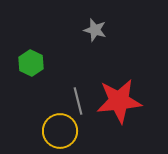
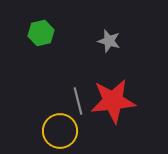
gray star: moved 14 px right, 11 px down
green hexagon: moved 10 px right, 30 px up; rotated 20 degrees clockwise
red star: moved 6 px left
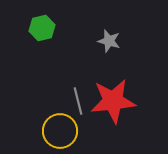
green hexagon: moved 1 px right, 5 px up
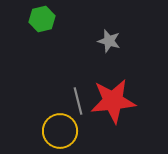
green hexagon: moved 9 px up
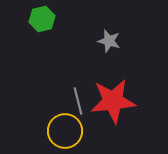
yellow circle: moved 5 px right
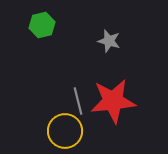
green hexagon: moved 6 px down
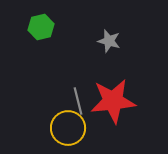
green hexagon: moved 1 px left, 2 px down
yellow circle: moved 3 px right, 3 px up
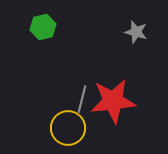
green hexagon: moved 2 px right
gray star: moved 27 px right, 9 px up
gray line: moved 4 px right, 2 px up; rotated 28 degrees clockwise
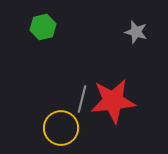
yellow circle: moved 7 px left
